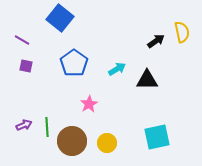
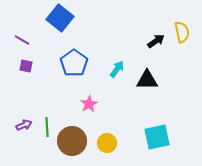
cyan arrow: rotated 24 degrees counterclockwise
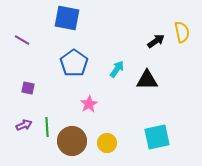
blue square: moved 7 px right; rotated 28 degrees counterclockwise
purple square: moved 2 px right, 22 px down
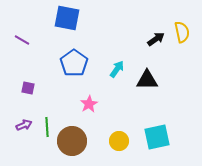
black arrow: moved 2 px up
yellow circle: moved 12 px right, 2 px up
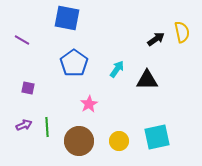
brown circle: moved 7 px right
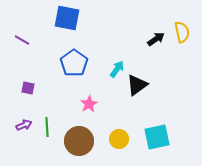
black triangle: moved 10 px left, 5 px down; rotated 35 degrees counterclockwise
yellow circle: moved 2 px up
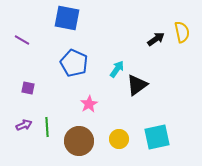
blue pentagon: rotated 12 degrees counterclockwise
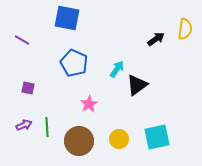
yellow semicircle: moved 3 px right, 3 px up; rotated 20 degrees clockwise
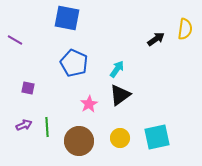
purple line: moved 7 px left
black triangle: moved 17 px left, 10 px down
yellow circle: moved 1 px right, 1 px up
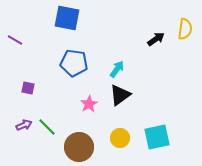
blue pentagon: rotated 16 degrees counterclockwise
green line: rotated 42 degrees counterclockwise
brown circle: moved 6 px down
